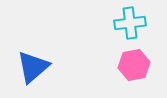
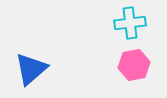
blue triangle: moved 2 px left, 2 px down
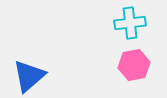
blue triangle: moved 2 px left, 7 px down
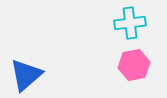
blue triangle: moved 3 px left, 1 px up
